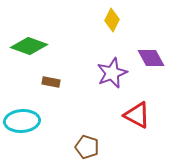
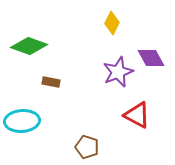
yellow diamond: moved 3 px down
purple star: moved 6 px right, 1 px up
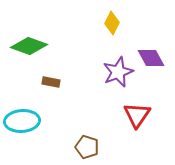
red triangle: rotated 36 degrees clockwise
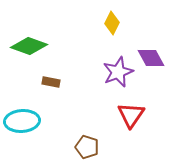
red triangle: moved 6 px left
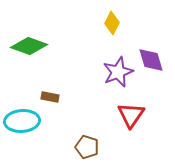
purple diamond: moved 2 px down; rotated 12 degrees clockwise
brown rectangle: moved 1 px left, 15 px down
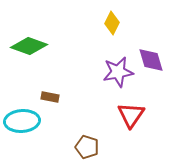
purple star: rotated 12 degrees clockwise
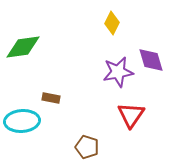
green diamond: moved 6 px left, 1 px down; rotated 27 degrees counterclockwise
brown rectangle: moved 1 px right, 1 px down
